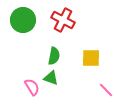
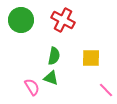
green circle: moved 2 px left
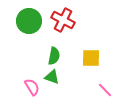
green circle: moved 8 px right, 1 px down
green triangle: moved 1 px right, 1 px up
pink line: moved 1 px left
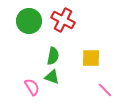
green semicircle: moved 1 px left
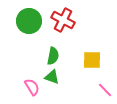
yellow square: moved 1 px right, 2 px down
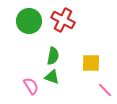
yellow square: moved 1 px left, 3 px down
pink semicircle: moved 1 px left, 1 px up
